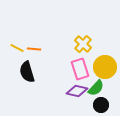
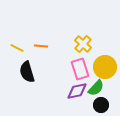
orange line: moved 7 px right, 3 px up
purple diamond: rotated 25 degrees counterclockwise
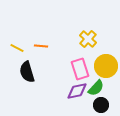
yellow cross: moved 5 px right, 5 px up
yellow circle: moved 1 px right, 1 px up
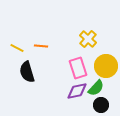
pink rectangle: moved 2 px left, 1 px up
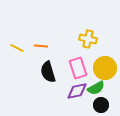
yellow cross: rotated 30 degrees counterclockwise
yellow circle: moved 1 px left, 2 px down
black semicircle: moved 21 px right
green semicircle: rotated 18 degrees clockwise
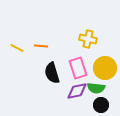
black semicircle: moved 4 px right, 1 px down
green semicircle: rotated 36 degrees clockwise
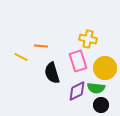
yellow line: moved 4 px right, 9 px down
pink rectangle: moved 7 px up
purple diamond: rotated 15 degrees counterclockwise
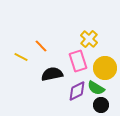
yellow cross: moved 1 px right; rotated 30 degrees clockwise
orange line: rotated 40 degrees clockwise
black semicircle: moved 1 px down; rotated 95 degrees clockwise
green semicircle: rotated 24 degrees clockwise
